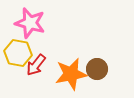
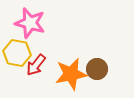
yellow hexagon: moved 1 px left
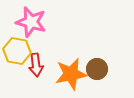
pink star: moved 1 px right, 1 px up
yellow hexagon: moved 2 px up
red arrow: rotated 45 degrees counterclockwise
